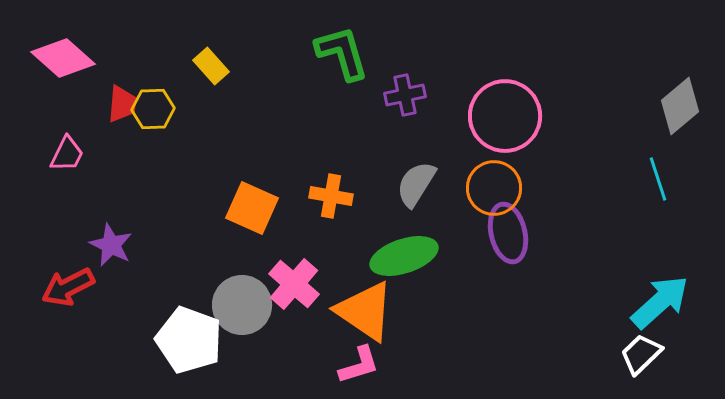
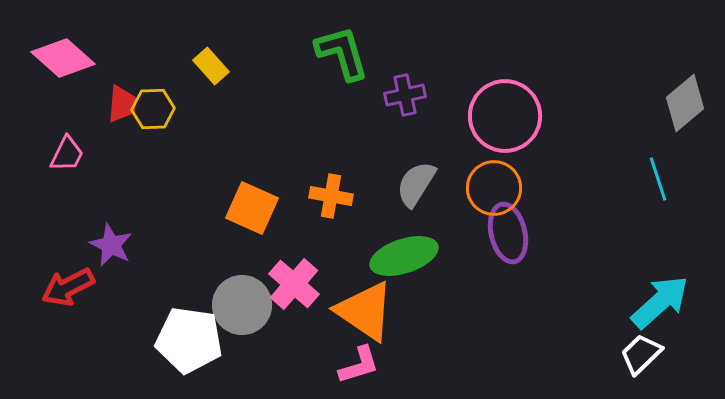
gray diamond: moved 5 px right, 3 px up
white pentagon: rotated 12 degrees counterclockwise
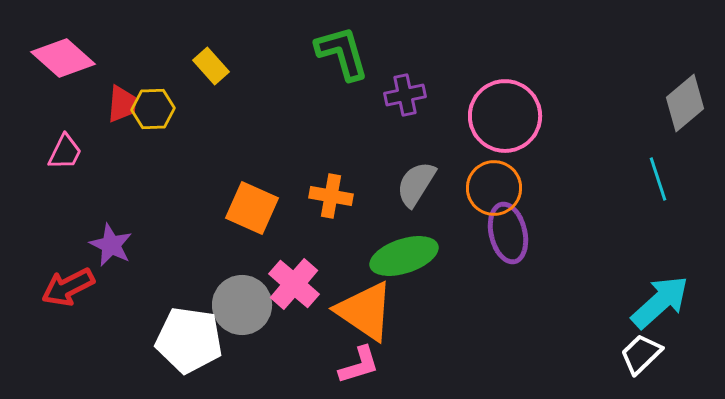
pink trapezoid: moved 2 px left, 2 px up
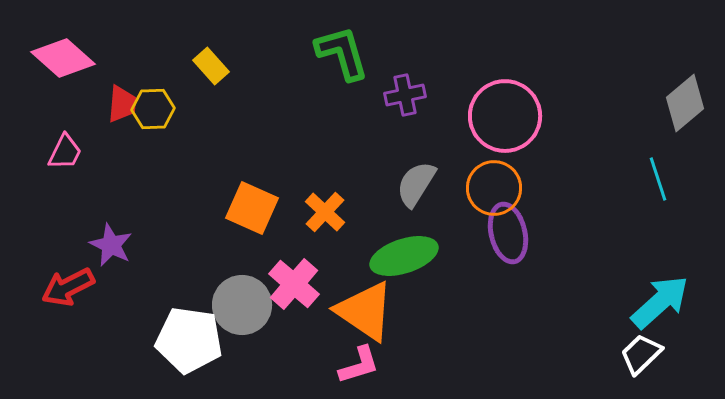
orange cross: moved 6 px left, 16 px down; rotated 33 degrees clockwise
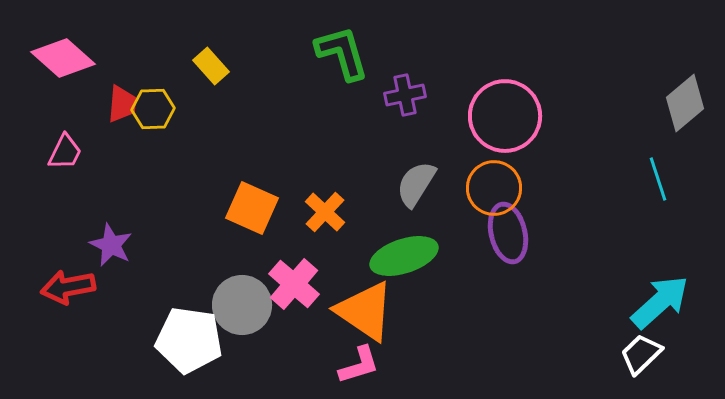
red arrow: rotated 16 degrees clockwise
